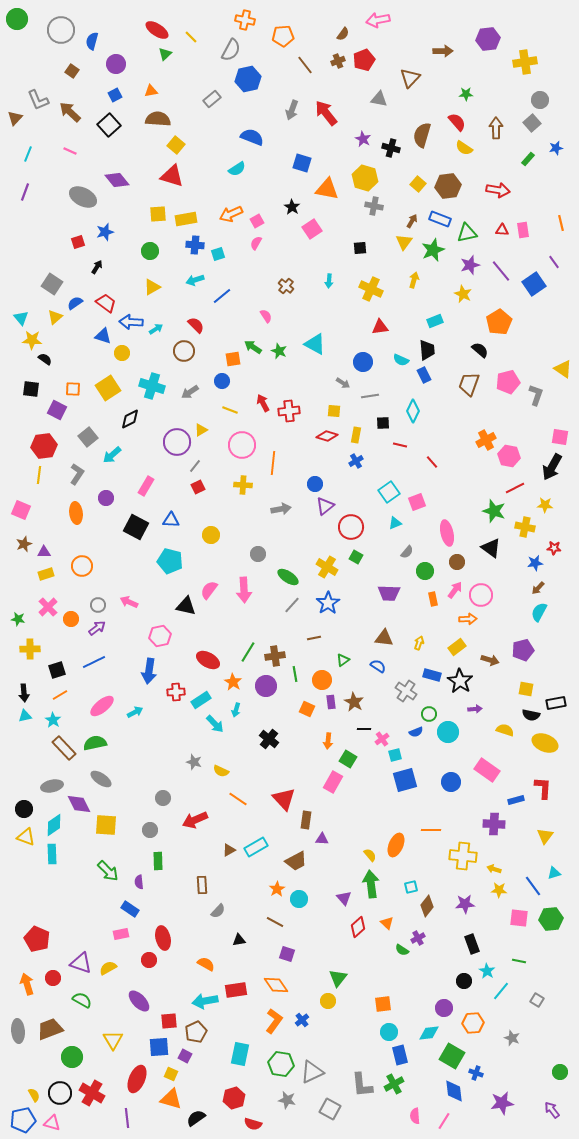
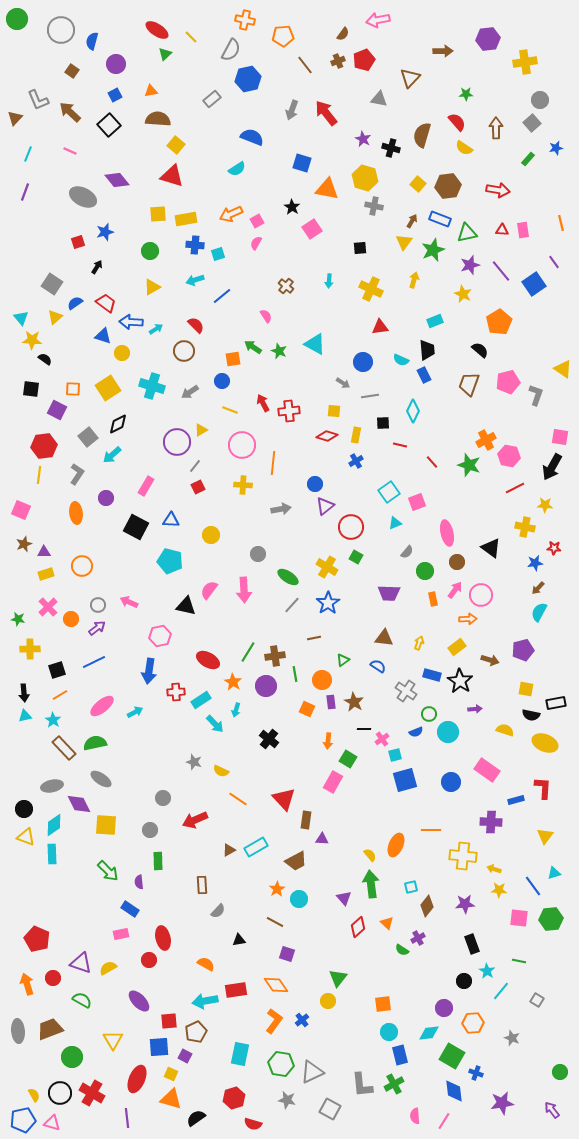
black diamond at (130, 419): moved 12 px left, 5 px down
green star at (494, 511): moved 25 px left, 46 px up
purple cross at (494, 824): moved 3 px left, 2 px up
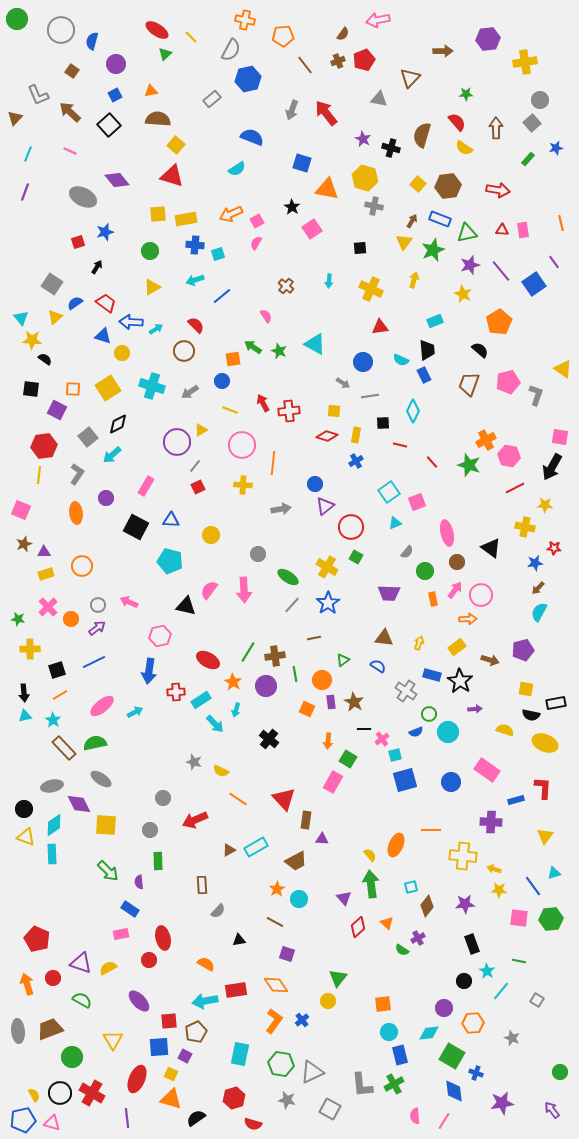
gray L-shape at (38, 100): moved 5 px up
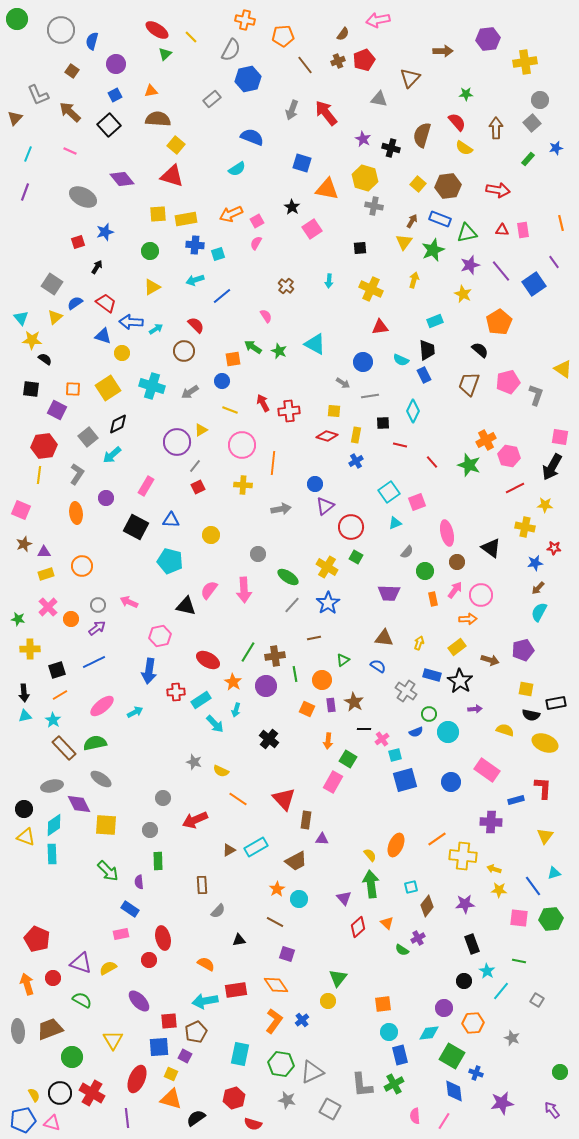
purple diamond at (117, 180): moved 5 px right, 1 px up
purple rectangle at (331, 702): moved 3 px down
orange line at (431, 830): moved 6 px right, 9 px down; rotated 36 degrees counterclockwise
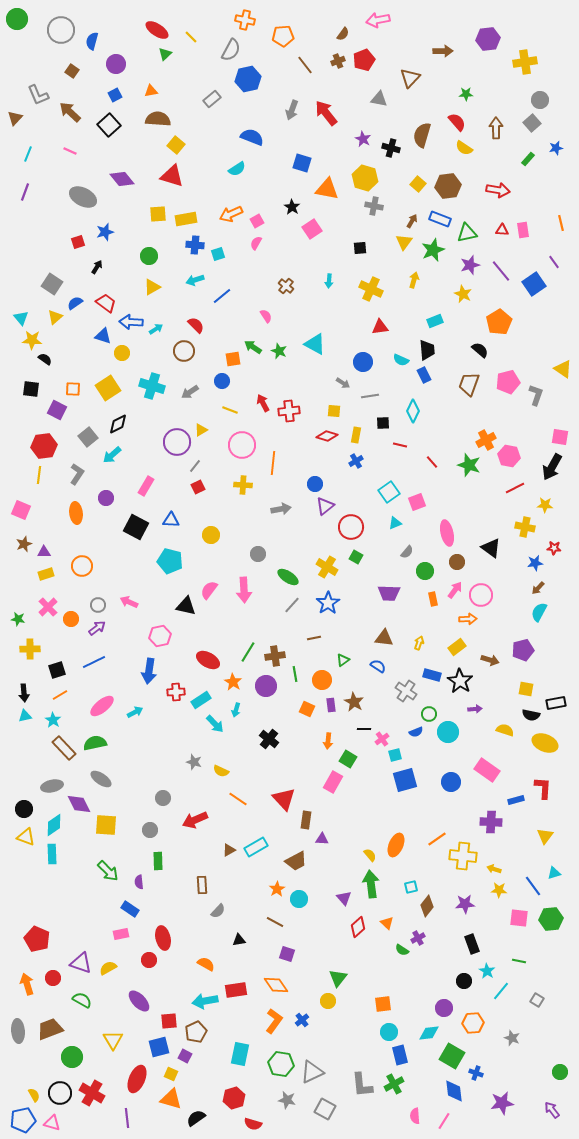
green circle at (150, 251): moved 1 px left, 5 px down
blue square at (159, 1047): rotated 10 degrees counterclockwise
gray square at (330, 1109): moved 5 px left
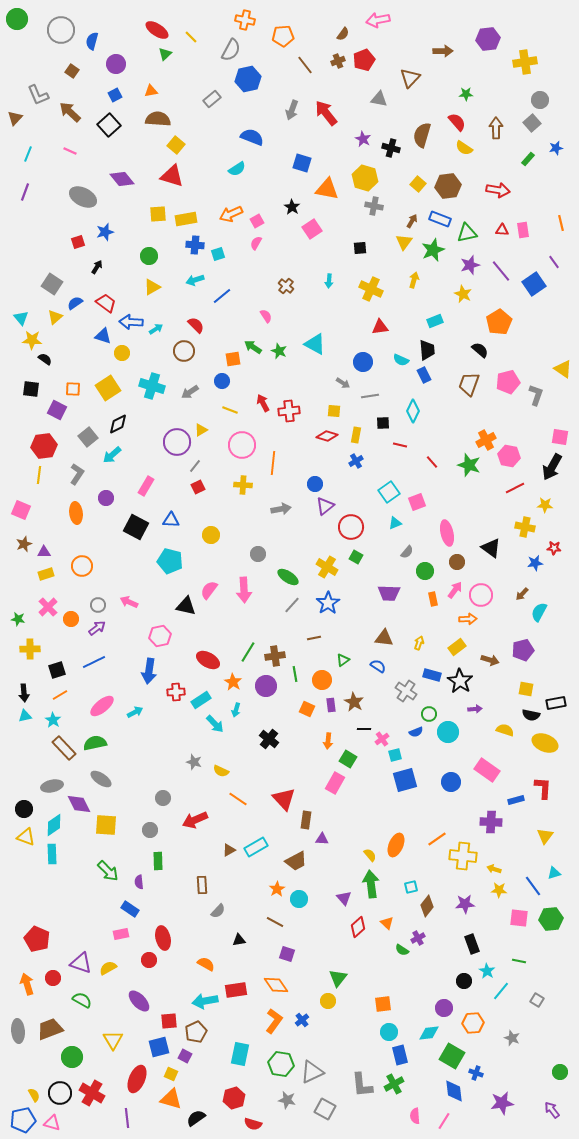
brown arrow at (538, 588): moved 16 px left, 6 px down
pink rectangle at (333, 782): moved 2 px right, 1 px down
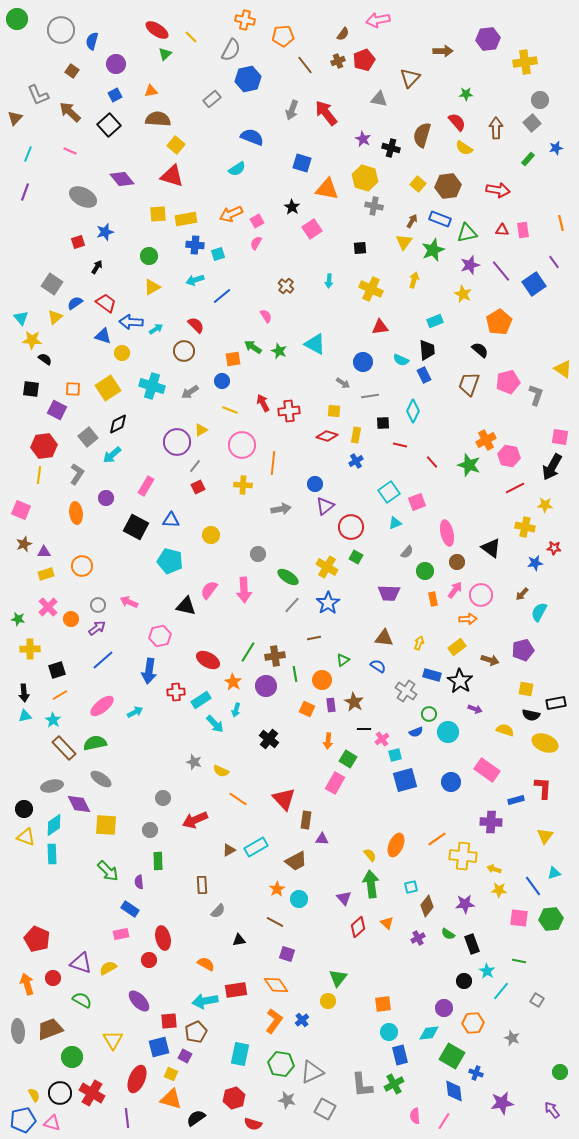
blue line at (94, 662): moved 9 px right, 2 px up; rotated 15 degrees counterclockwise
purple arrow at (475, 709): rotated 24 degrees clockwise
green semicircle at (402, 950): moved 46 px right, 16 px up
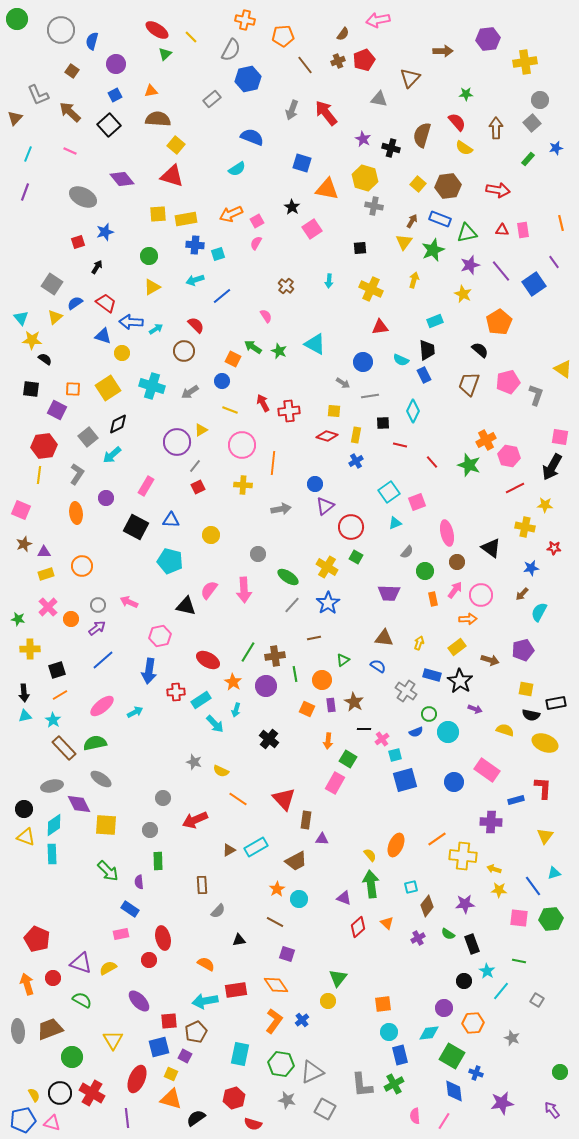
orange square at (233, 359): rotated 35 degrees clockwise
blue star at (535, 563): moved 4 px left, 5 px down
blue circle at (451, 782): moved 3 px right
purple triangle at (344, 898): rotated 28 degrees counterclockwise
